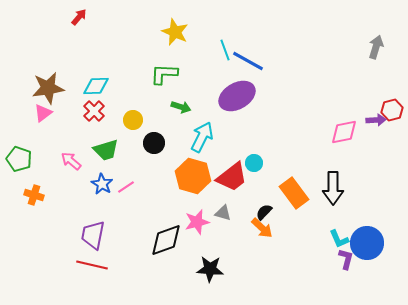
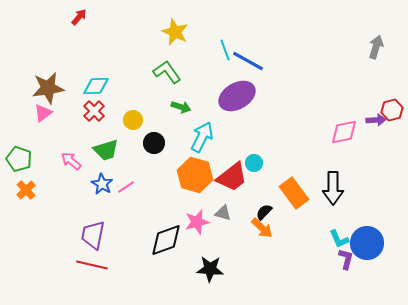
green L-shape: moved 3 px right, 2 px up; rotated 52 degrees clockwise
orange hexagon: moved 2 px right, 1 px up
orange cross: moved 8 px left, 5 px up; rotated 30 degrees clockwise
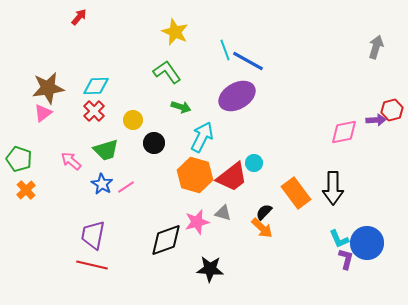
orange rectangle: moved 2 px right
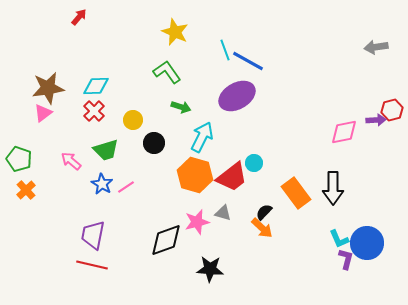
gray arrow: rotated 115 degrees counterclockwise
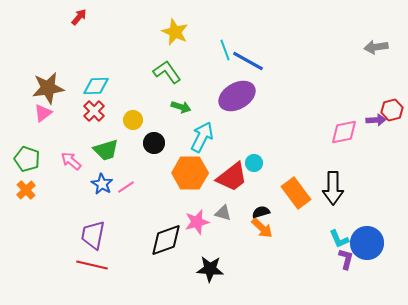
green pentagon: moved 8 px right
orange hexagon: moved 5 px left, 2 px up; rotated 16 degrees counterclockwise
black semicircle: moved 3 px left; rotated 30 degrees clockwise
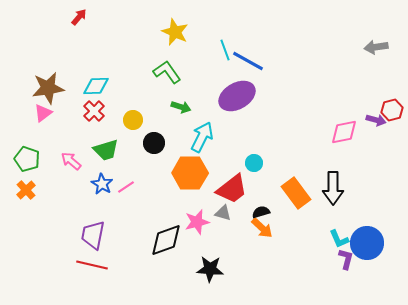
purple arrow: rotated 18 degrees clockwise
red trapezoid: moved 12 px down
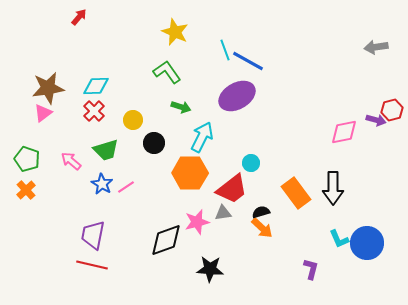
cyan circle: moved 3 px left
gray triangle: rotated 24 degrees counterclockwise
purple L-shape: moved 35 px left, 10 px down
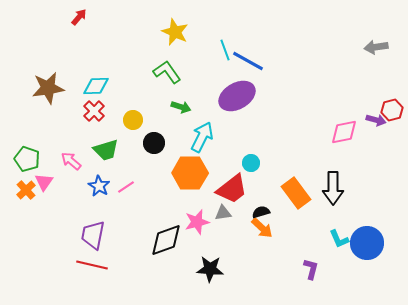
pink triangle: moved 1 px right, 69 px down; rotated 18 degrees counterclockwise
blue star: moved 3 px left, 2 px down
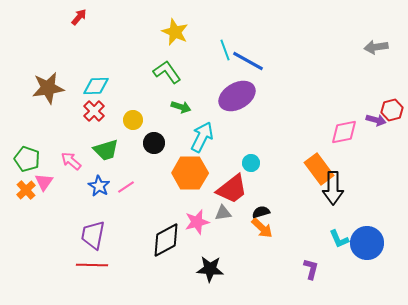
orange rectangle: moved 23 px right, 24 px up
black diamond: rotated 9 degrees counterclockwise
red line: rotated 12 degrees counterclockwise
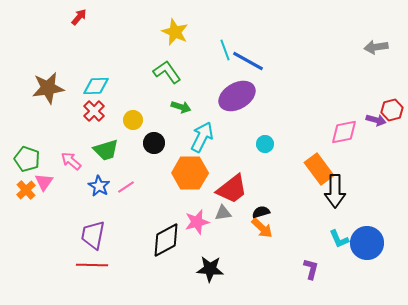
cyan circle: moved 14 px right, 19 px up
black arrow: moved 2 px right, 3 px down
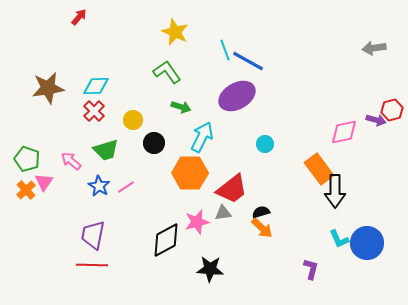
gray arrow: moved 2 px left, 1 px down
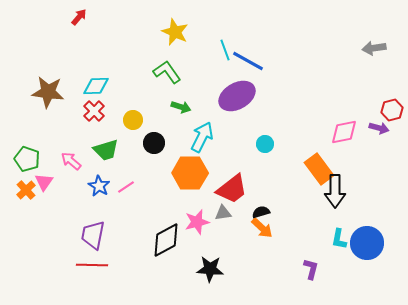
brown star: moved 4 px down; rotated 16 degrees clockwise
purple arrow: moved 3 px right, 8 px down
cyan L-shape: rotated 35 degrees clockwise
